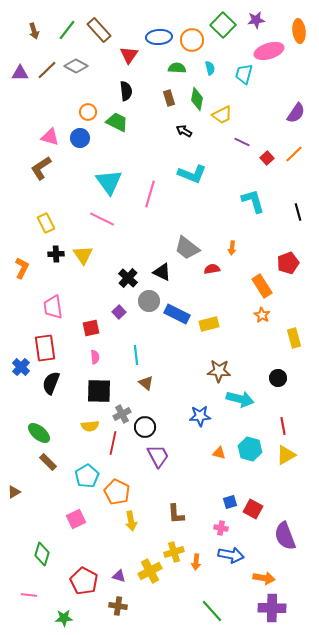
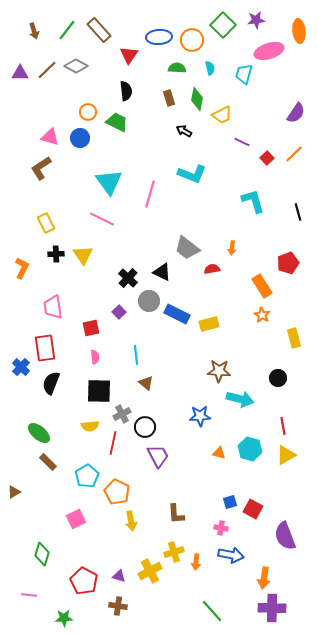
orange arrow at (264, 578): rotated 90 degrees clockwise
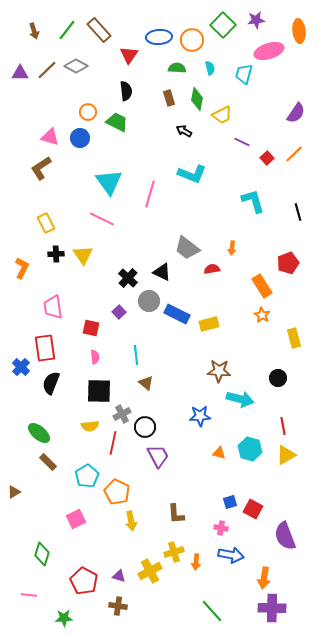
red square at (91, 328): rotated 24 degrees clockwise
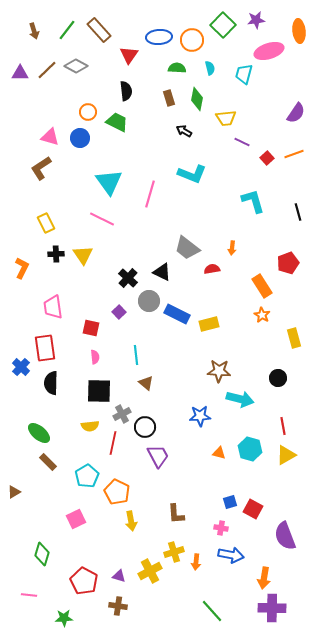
yellow trapezoid at (222, 115): moved 4 px right, 3 px down; rotated 20 degrees clockwise
orange line at (294, 154): rotated 24 degrees clockwise
black semicircle at (51, 383): rotated 20 degrees counterclockwise
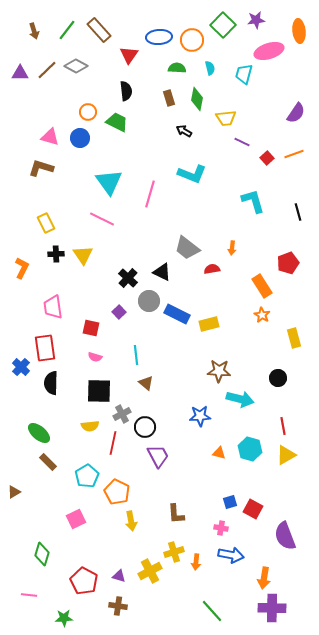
brown L-shape at (41, 168): rotated 50 degrees clockwise
pink semicircle at (95, 357): rotated 112 degrees clockwise
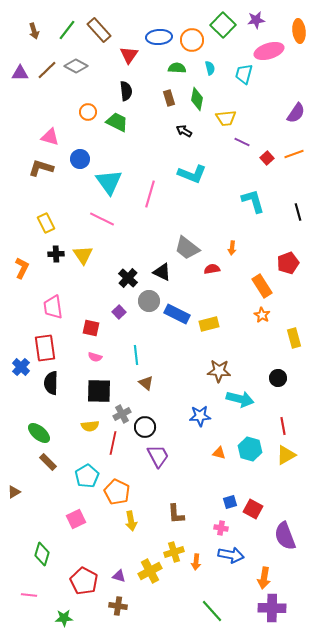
blue circle at (80, 138): moved 21 px down
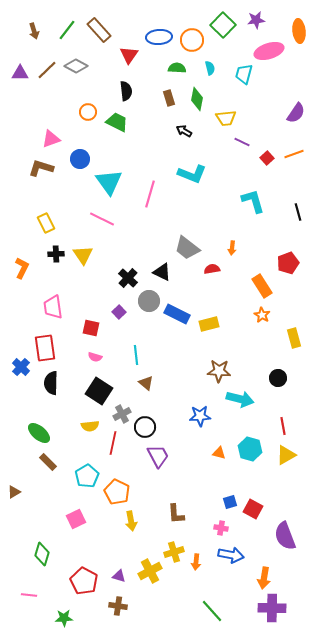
pink triangle at (50, 137): moved 1 px right, 2 px down; rotated 36 degrees counterclockwise
black square at (99, 391): rotated 32 degrees clockwise
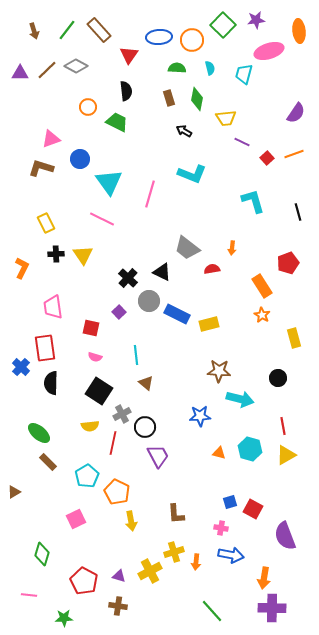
orange circle at (88, 112): moved 5 px up
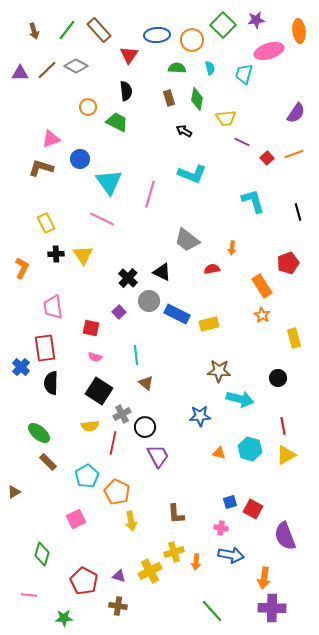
blue ellipse at (159, 37): moved 2 px left, 2 px up
gray trapezoid at (187, 248): moved 8 px up
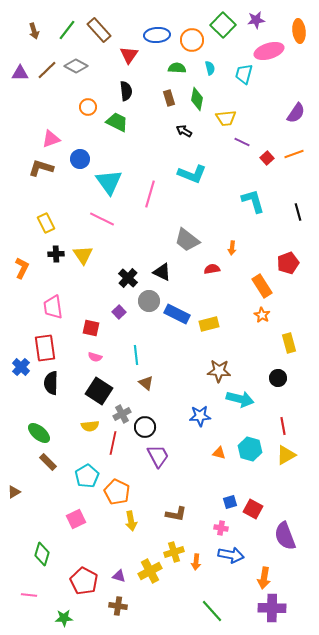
yellow rectangle at (294, 338): moved 5 px left, 5 px down
brown L-shape at (176, 514): rotated 75 degrees counterclockwise
